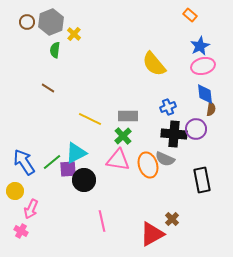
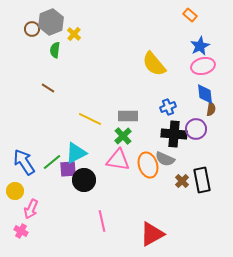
brown circle: moved 5 px right, 7 px down
brown cross: moved 10 px right, 38 px up
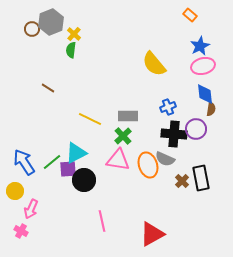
green semicircle: moved 16 px right
black rectangle: moved 1 px left, 2 px up
